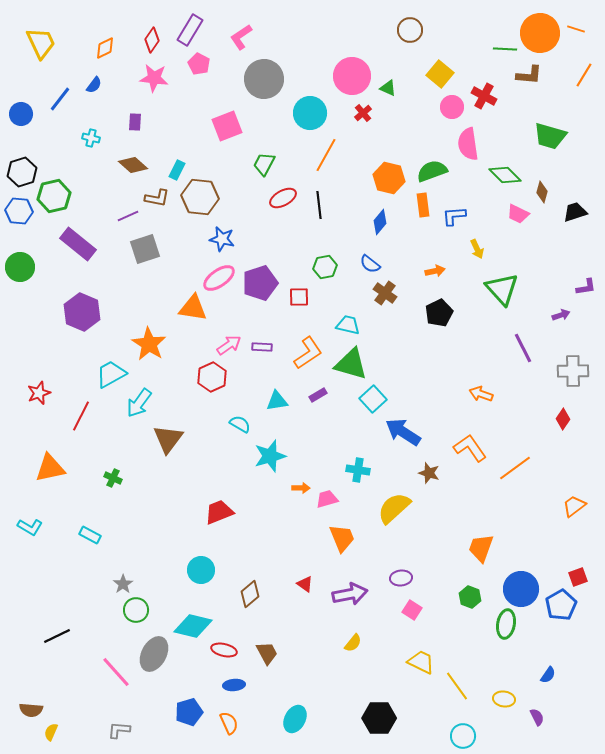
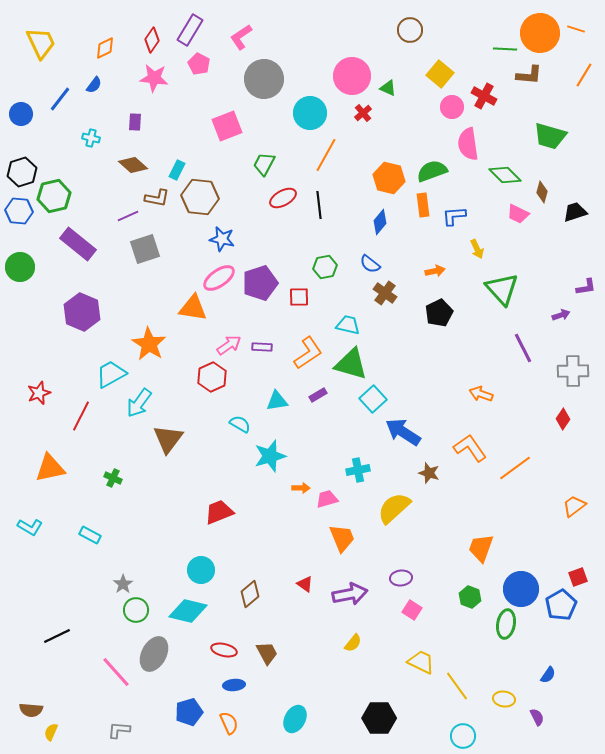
cyan cross at (358, 470): rotated 20 degrees counterclockwise
cyan diamond at (193, 626): moved 5 px left, 15 px up
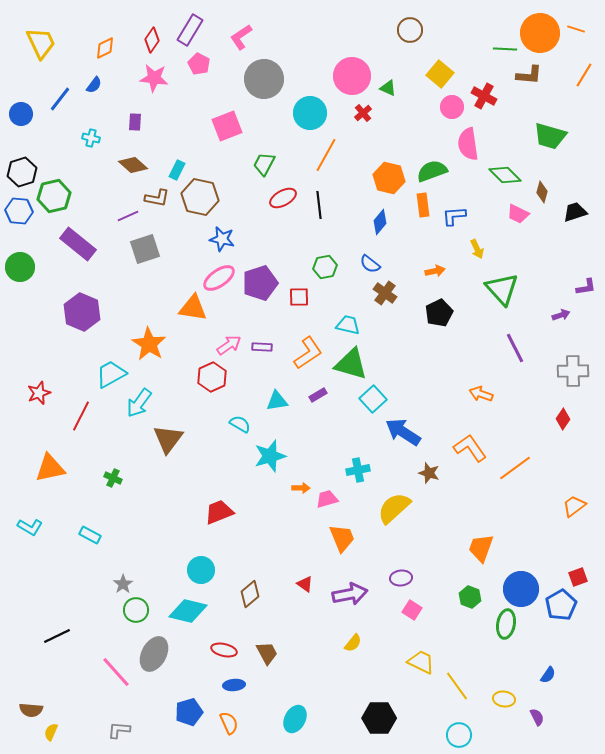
brown hexagon at (200, 197): rotated 6 degrees clockwise
purple line at (523, 348): moved 8 px left
cyan circle at (463, 736): moved 4 px left, 1 px up
